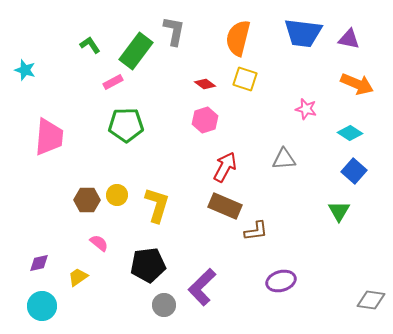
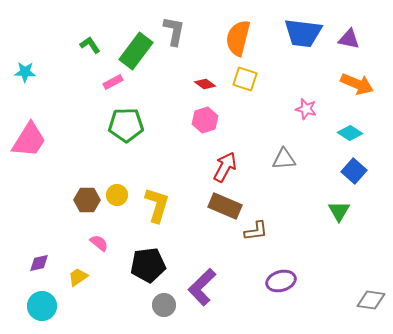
cyan star: moved 2 px down; rotated 15 degrees counterclockwise
pink trapezoid: moved 20 px left, 3 px down; rotated 27 degrees clockwise
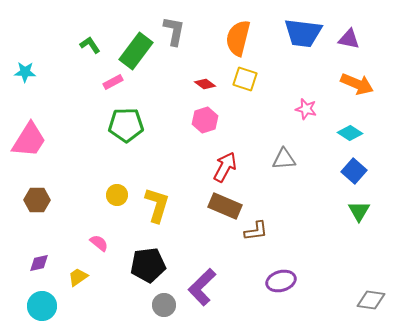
brown hexagon: moved 50 px left
green triangle: moved 20 px right
